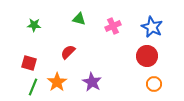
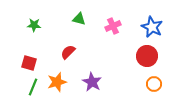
orange star: rotated 18 degrees clockwise
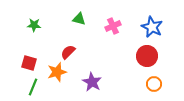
orange star: moved 10 px up
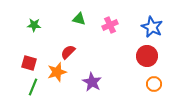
pink cross: moved 3 px left, 1 px up
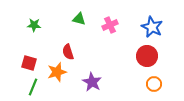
red semicircle: rotated 63 degrees counterclockwise
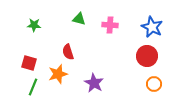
pink cross: rotated 28 degrees clockwise
orange star: moved 1 px right, 2 px down
purple star: moved 2 px right, 1 px down
